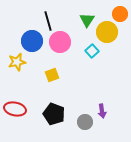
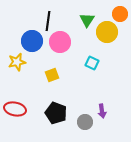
black line: rotated 24 degrees clockwise
cyan square: moved 12 px down; rotated 24 degrees counterclockwise
black pentagon: moved 2 px right, 1 px up
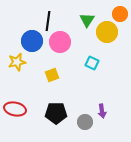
black pentagon: rotated 20 degrees counterclockwise
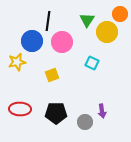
pink circle: moved 2 px right
red ellipse: moved 5 px right; rotated 10 degrees counterclockwise
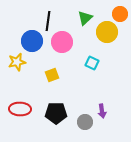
green triangle: moved 2 px left, 2 px up; rotated 14 degrees clockwise
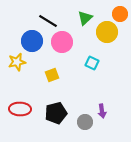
black line: rotated 66 degrees counterclockwise
black pentagon: rotated 15 degrees counterclockwise
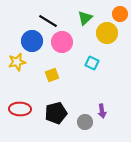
yellow circle: moved 1 px down
